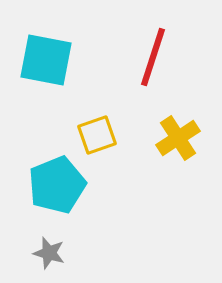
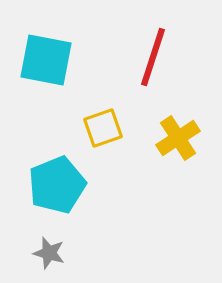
yellow square: moved 6 px right, 7 px up
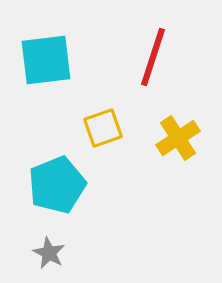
cyan square: rotated 18 degrees counterclockwise
gray star: rotated 12 degrees clockwise
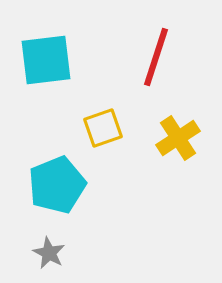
red line: moved 3 px right
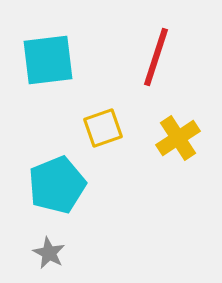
cyan square: moved 2 px right
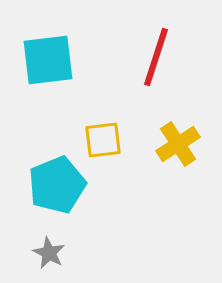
yellow square: moved 12 px down; rotated 12 degrees clockwise
yellow cross: moved 6 px down
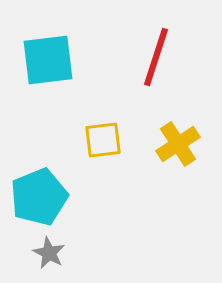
cyan pentagon: moved 18 px left, 12 px down
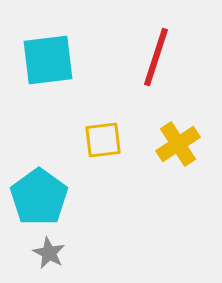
cyan pentagon: rotated 14 degrees counterclockwise
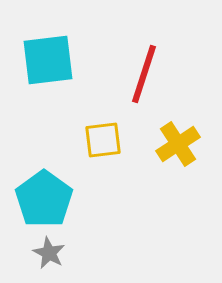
red line: moved 12 px left, 17 px down
cyan pentagon: moved 5 px right, 2 px down
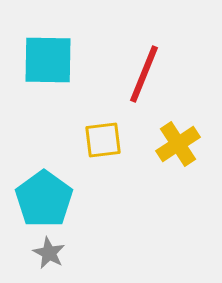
cyan square: rotated 8 degrees clockwise
red line: rotated 4 degrees clockwise
